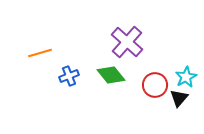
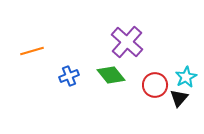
orange line: moved 8 px left, 2 px up
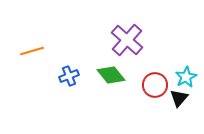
purple cross: moved 2 px up
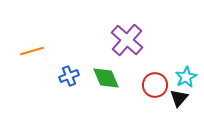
green diamond: moved 5 px left, 3 px down; rotated 16 degrees clockwise
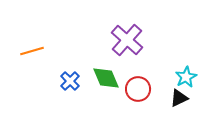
blue cross: moved 1 px right, 5 px down; rotated 24 degrees counterclockwise
red circle: moved 17 px left, 4 px down
black triangle: rotated 24 degrees clockwise
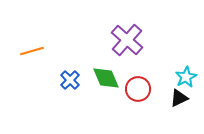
blue cross: moved 1 px up
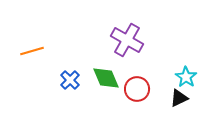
purple cross: rotated 12 degrees counterclockwise
cyan star: rotated 10 degrees counterclockwise
red circle: moved 1 px left
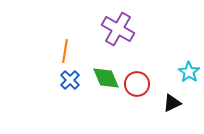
purple cross: moved 9 px left, 11 px up
orange line: moved 33 px right; rotated 65 degrees counterclockwise
cyan star: moved 3 px right, 5 px up
red circle: moved 5 px up
black triangle: moved 7 px left, 5 px down
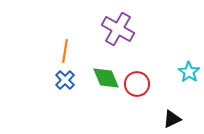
blue cross: moved 5 px left
black triangle: moved 16 px down
